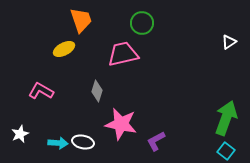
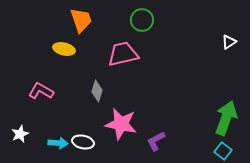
green circle: moved 3 px up
yellow ellipse: rotated 40 degrees clockwise
cyan square: moved 3 px left
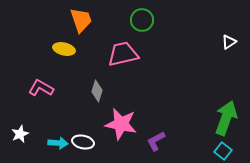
pink L-shape: moved 3 px up
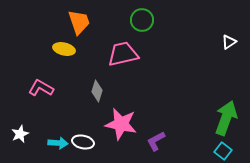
orange trapezoid: moved 2 px left, 2 px down
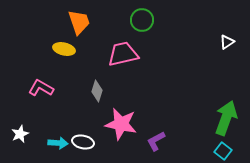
white triangle: moved 2 px left
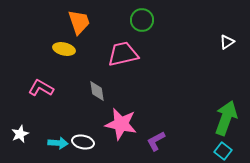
gray diamond: rotated 25 degrees counterclockwise
